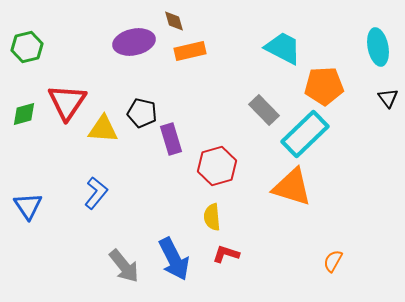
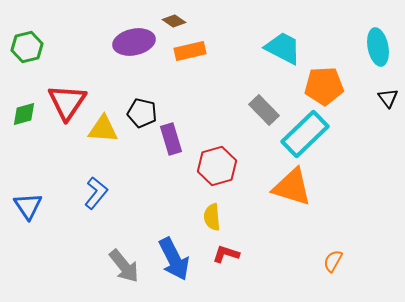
brown diamond: rotated 40 degrees counterclockwise
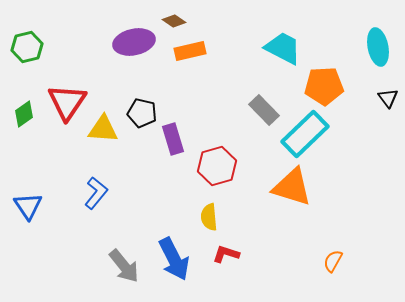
green diamond: rotated 20 degrees counterclockwise
purple rectangle: moved 2 px right
yellow semicircle: moved 3 px left
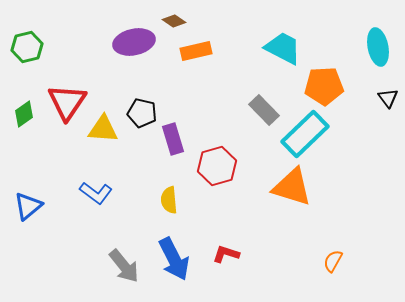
orange rectangle: moved 6 px right
blue L-shape: rotated 88 degrees clockwise
blue triangle: rotated 24 degrees clockwise
yellow semicircle: moved 40 px left, 17 px up
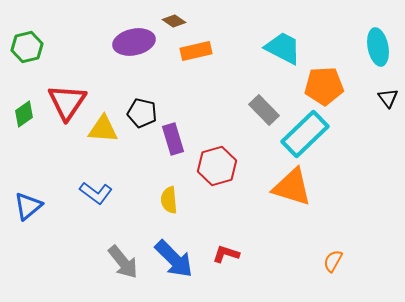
blue arrow: rotated 18 degrees counterclockwise
gray arrow: moved 1 px left, 4 px up
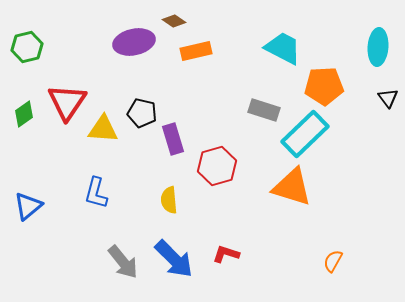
cyan ellipse: rotated 15 degrees clockwise
gray rectangle: rotated 28 degrees counterclockwise
blue L-shape: rotated 68 degrees clockwise
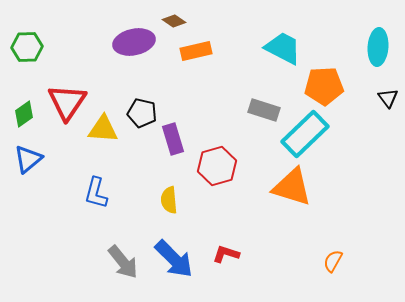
green hexagon: rotated 12 degrees clockwise
blue triangle: moved 47 px up
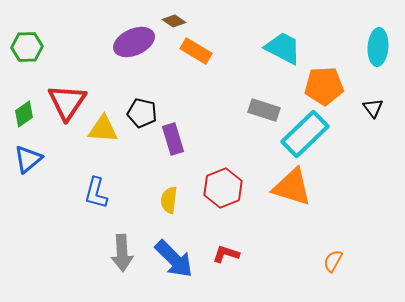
purple ellipse: rotated 12 degrees counterclockwise
orange rectangle: rotated 44 degrees clockwise
black triangle: moved 15 px left, 10 px down
red hexagon: moved 6 px right, 22 px down; rotated 6 degrees counterclockwise
yellow semicircle: rotated 12 degrees clockwise
gray arrow: moved 1 px left, 9 px up; rotated 36 degrees clockwise
